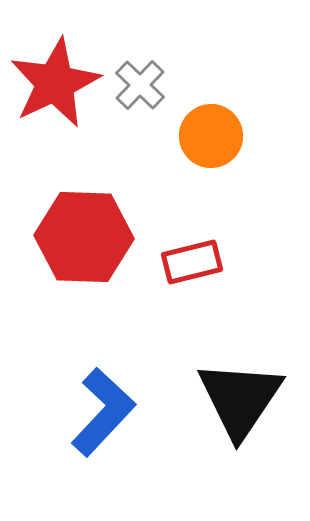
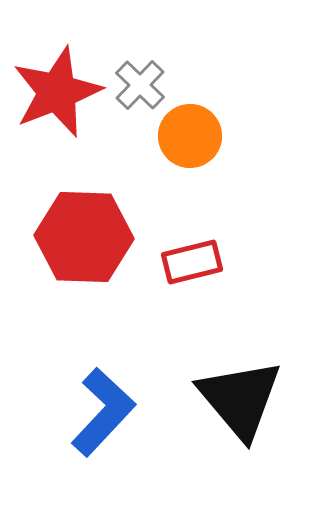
red star: moved 2 px right, 9 px down; rotated 4 degrees clockwise
orange circle: moved 21 px left
black triangle: rotated 14 degrees counterclockwise
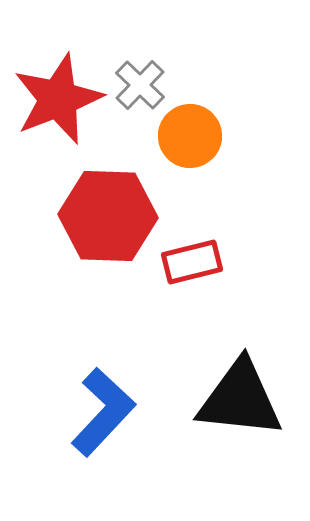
red star: moved 1 px right, 7 px down
red hexagon: moved 24 px right, 21 px up
black triangle: rotated 44 degrees counterclockwise
